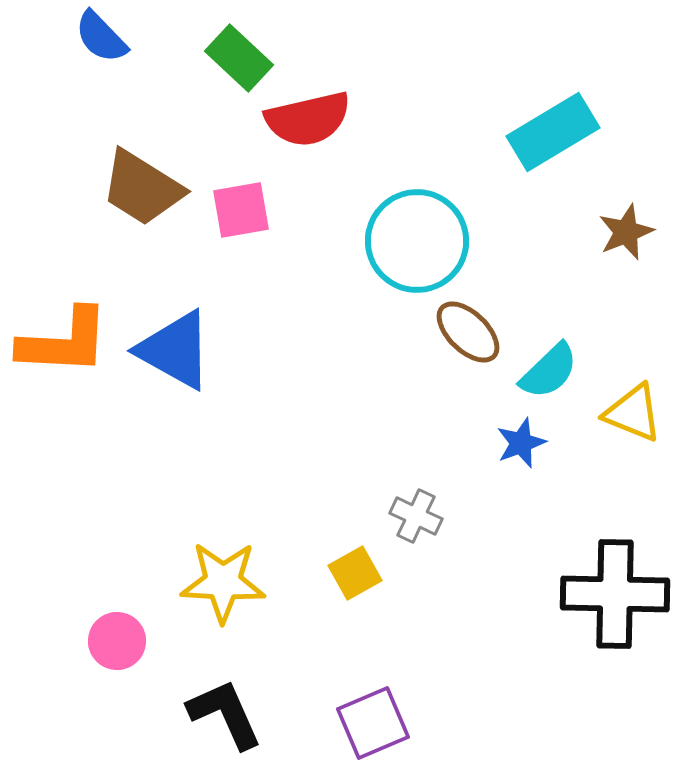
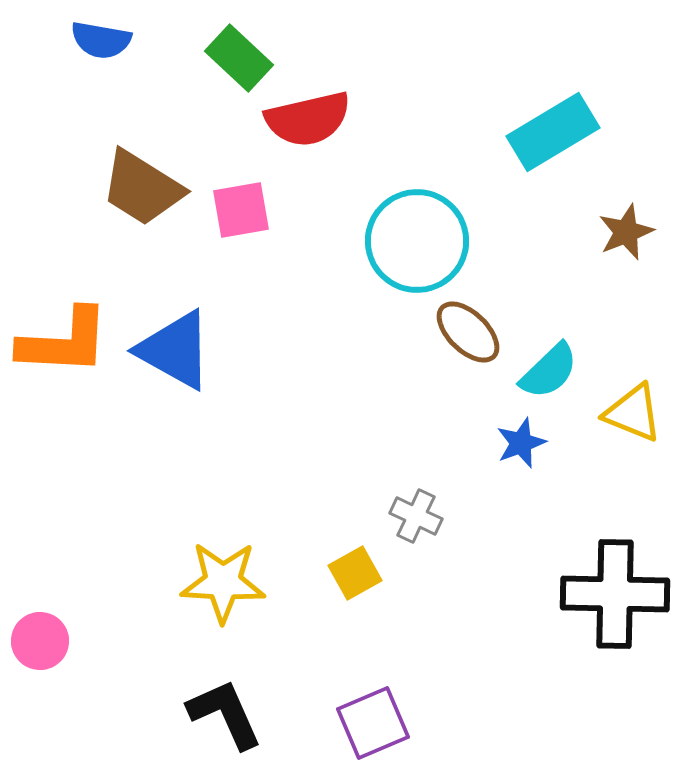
blue semicircle: moved 3 px down; rotated 36 degrees counterclockwise
pink circle: moved 77 px left
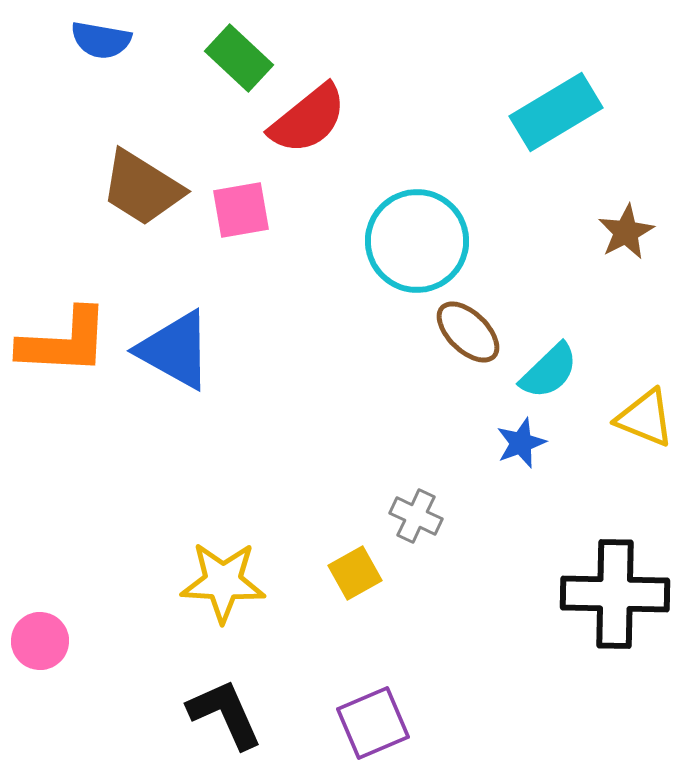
red semicircle: rotated 26 degrees counterclockwise
cyan rectangle: moved 3 px right, 20 px up
brown star: rotated 6 degrees counterclockwise
yellow triangle: moved 12 px right, 5 px down
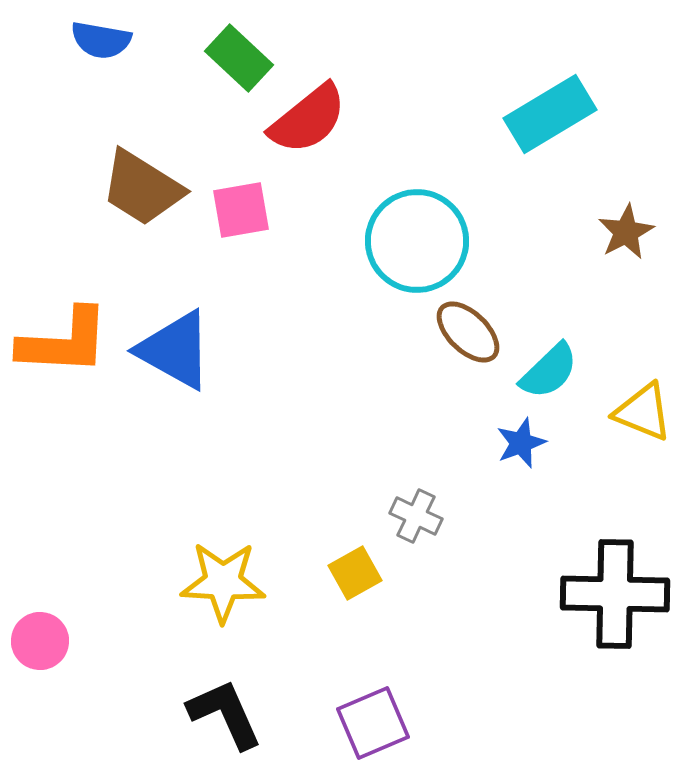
cyan rectangle: moved 6 px left, 2 px down
yellow triangle: moved 2 px left, 6 px up
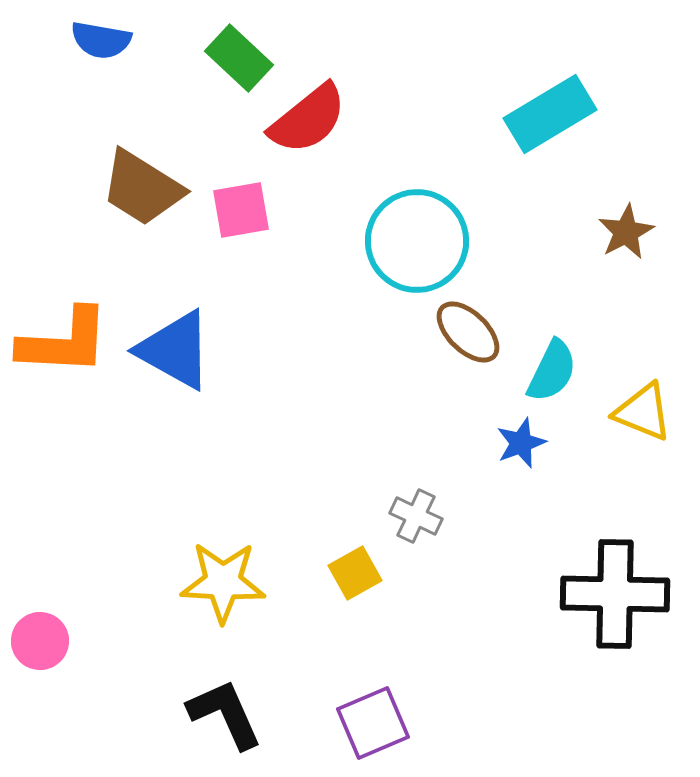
cyan semicircle: moved 3 px right; rotated 20 degrees counterclockwise
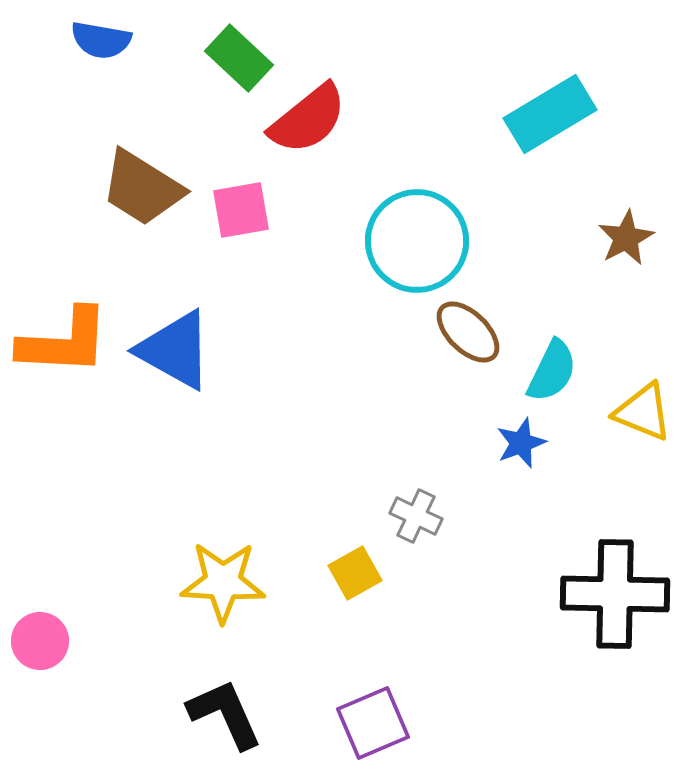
brown star: moved 6 px down
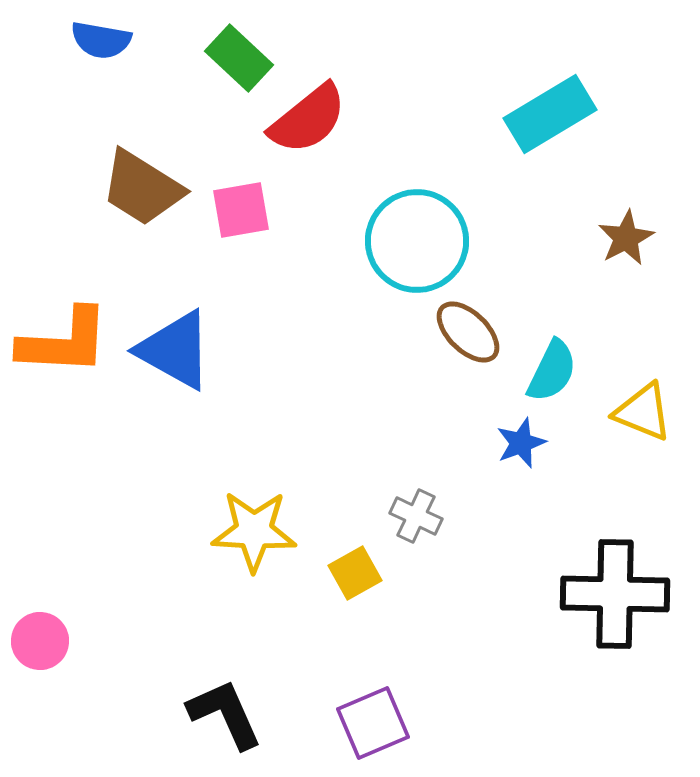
yellow star: moved 31 px right, 51 px up
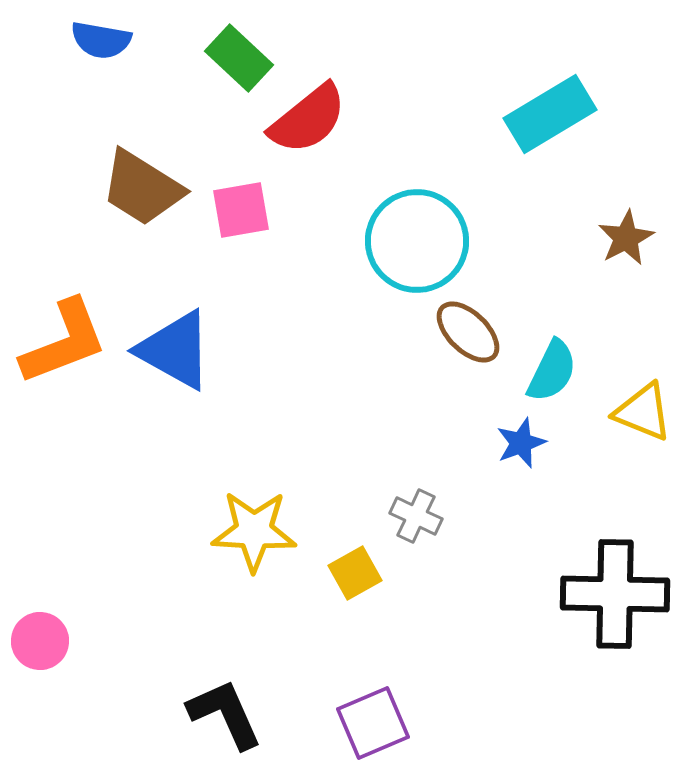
orange L-shape: rotated 24 degrees counterclockwise
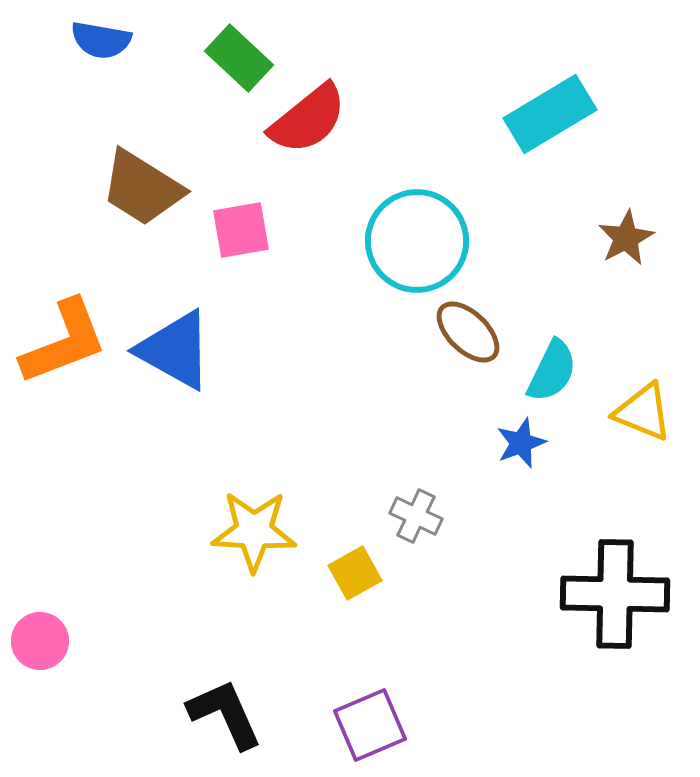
pink square: moved 20 px down
purple square: moved 3 px left, 2 px down
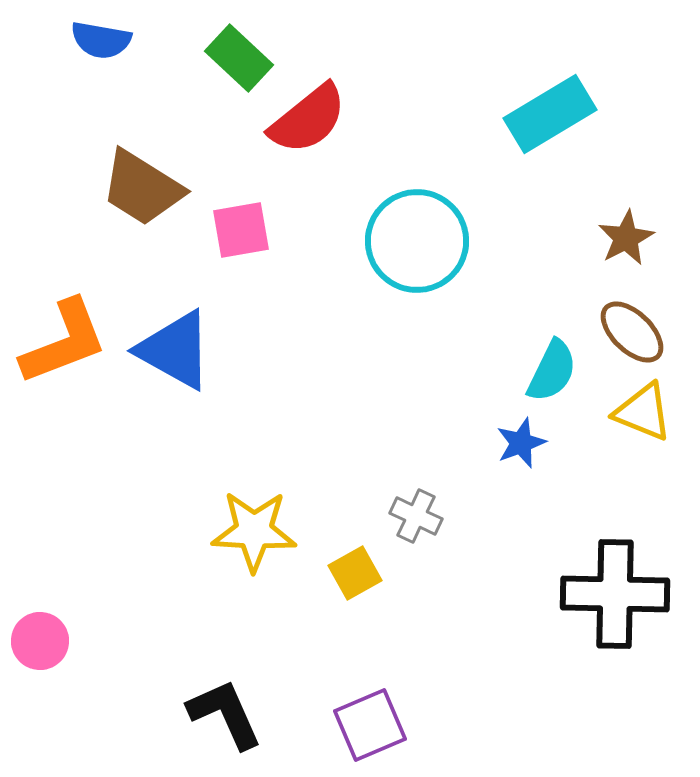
brown ellipse: moved 164 px right
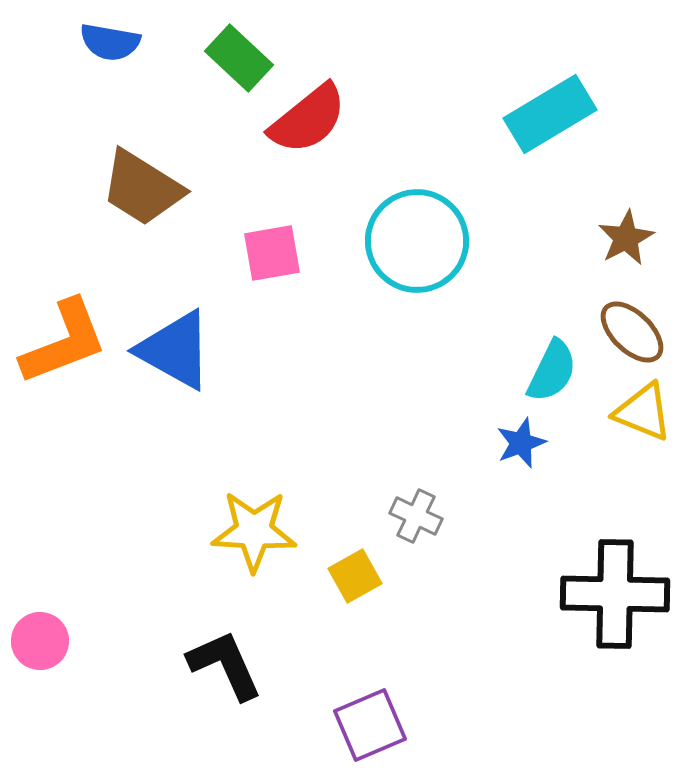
blue semicircle: moved 9 px right, 2 px down
pink square: moved 31 px right, 23 px down
yellow square: moved 3 px down
black L-shape: moved 49 px up
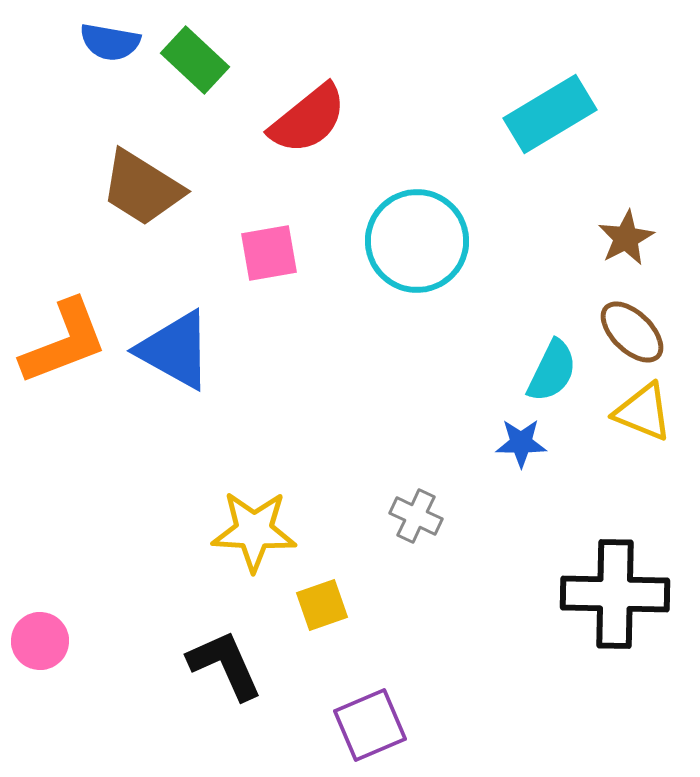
green rectangle: moved 44 px left, 2 px down
pink square: moved 3 px left
blue star: rotated 21 degrees clockwise
yellow square: moved 33 px left, 29 px down; rotated 10 degrees clockwise
